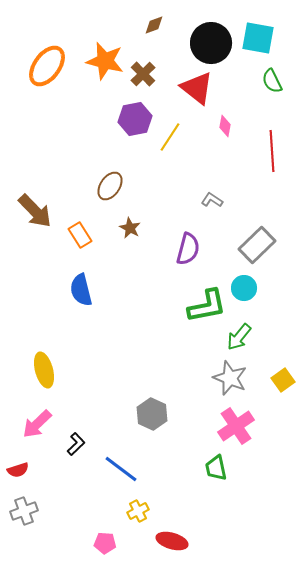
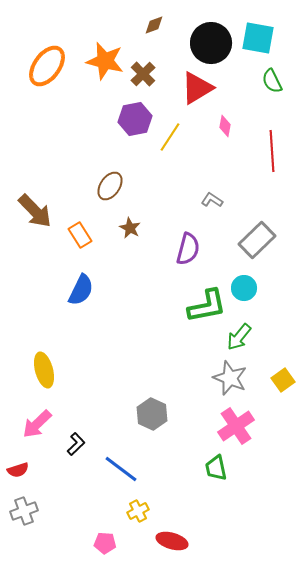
red triangle: rotated 51 degrees clockwise
gray rectangle: moved 5 px up
blue semicircle: rotated 140 degrees counterclockwise
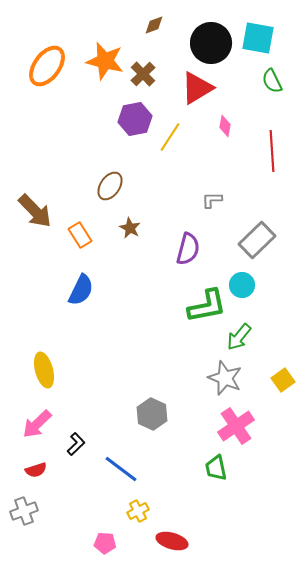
gray L-shape: rotated 35 degrees counterclockwise
cyan circle: moved 2 px left, 3 px up
gray star: moved 5 px left
red semicircle: moved 18 px right
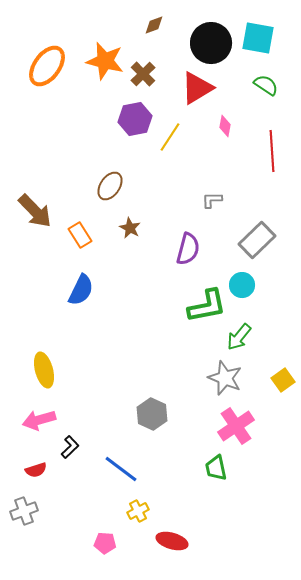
green semicircle: moved 6 px left, 4 px down; rotated 150 degrees clockwise
pink arrow: moved 2 px right, 4 px up; rotated 28 degrees clockwise
black L-shape: moved 6 px left, 3 px down
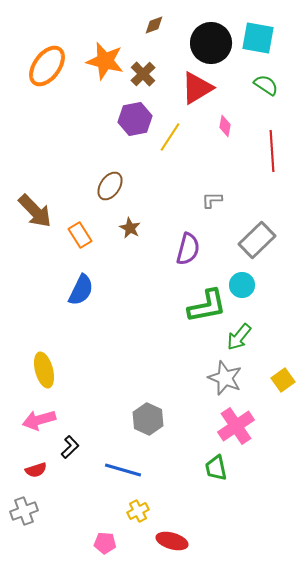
gray hexagon: moved 4 px left, 5 px down
blue line: moved 2 px right, 1 px down; rotated 21 degrees counterclockwise
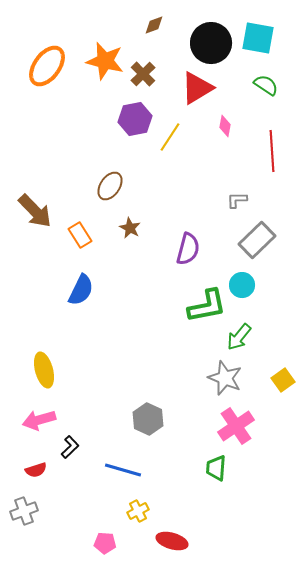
gray L-shape: moved 25 px right
green trapezoid: rotated 16 degrees clockwise
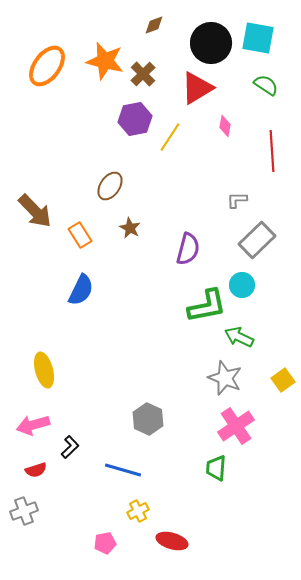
green arrow: rotated 76 degrees clockwise
pink arrow: moved 6 px left, 5 px down
pink pentagon: rotated 15 degrees counterclockwise
